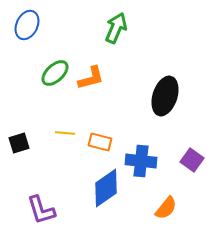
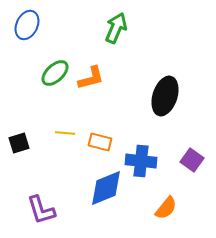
blue diamond: rotated 12 degrees clockwise
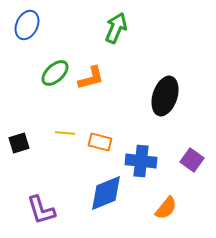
blue diamond: moved 5 px down
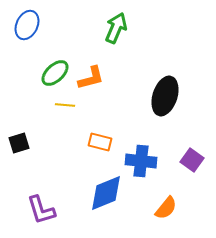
yellow line: moved 28 px up
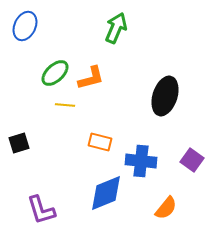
blue ellipse: moved 2 px left, 1 px down
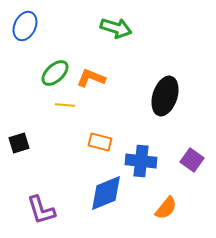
green arrow: rotated 84 degrees clockwise
orange L-shape: rotated 144 degrees counterclockwise
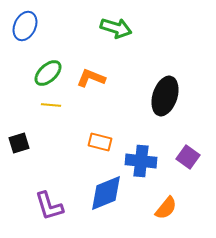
green ellipse: moved 7 px left
yellow line: moved 14 px left
purple square: moved 4 px left, 3 px up
purple L-shape: moved 8 px right, 4 px up
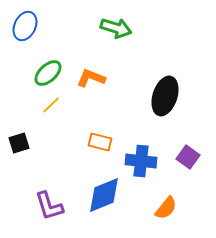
yellow line: rotated 48 degrees counterclockwise
blue diamond: moved 2 px left, 2 px down
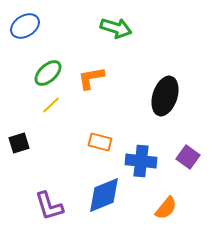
blue ellipse: rotated 32 degrees clockwise
orange L-shape: rotated 32 degrees counterclockwise
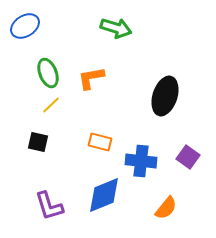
green ellipse: rotated 68 degrees counterclockwise
black square: moved 19 px right, 1 px up; rotated 30 degrees clockwise
